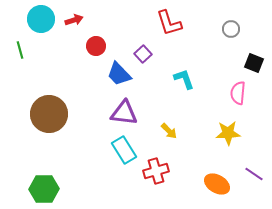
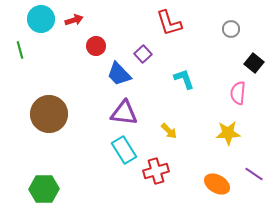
black square: rotated 18 degrees clockwise
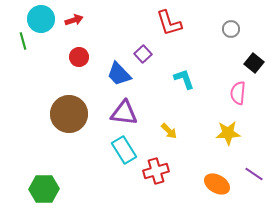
red circle: moved 17 px left, 11 px down
green line: moved 3 px right, 9 px up
brown circle: moved 20 px right
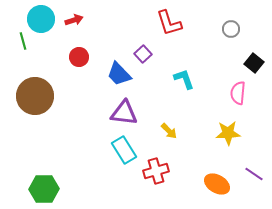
brown circle: moved 34 px left, 18 px up
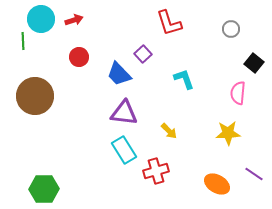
green line: rotated 12 degrees clockwise
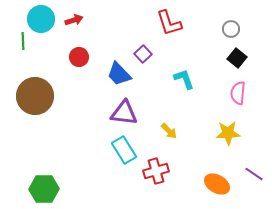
black square: moved 17 px left, 5 px up
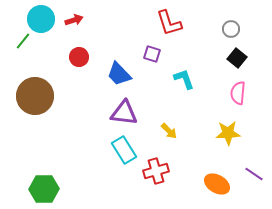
green line: rotated 42 degrees clockwise
purple square: moved 9 px right; rotated 30 degrees counterclockwise
